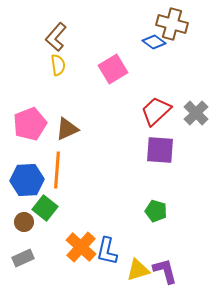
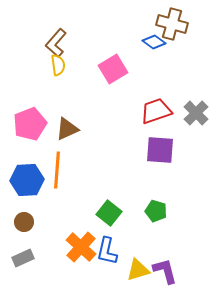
brown L-shape: moved 6 px down
red trapezoid: rotated 24 degrees clockwise
green square: moved 64 px right, 5 px down
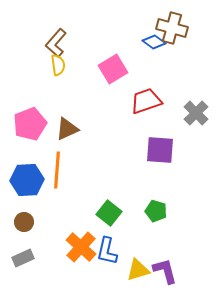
brown cross: moved 4 px down
red trapezoid: moved 10 px left, 10 px up
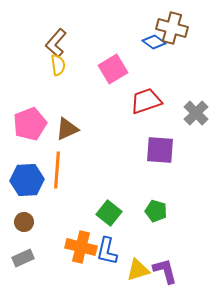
orange cross: rotated 28 degrees counterclockwise
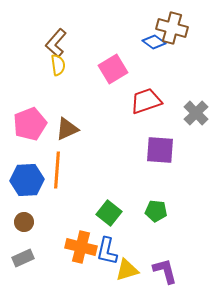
green pentagon: rotated 10 degrees counterclockwise
yellow triangle: moved 11 px left
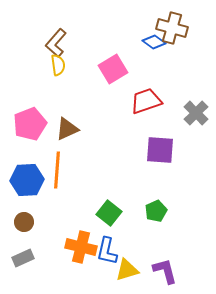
green pentagon: rotated 30 degrees counterclockwise
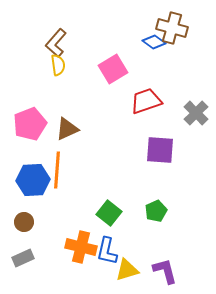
blue hexagon: moved 6 px right
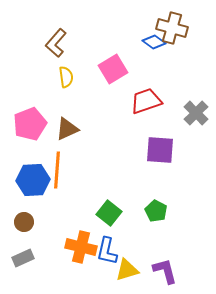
yellow semicircle: moved 8 px right, 12 px down
green pentagon: rotated 20 degrees counterclockwise
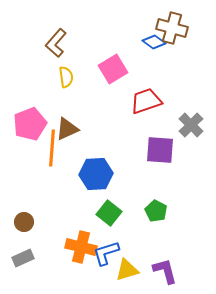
gray cross: moved 5 px left, 12 px down
orange line: moved 5 px left, 22 px up
blue hexagon: moved 63 px right, 6 px up
blue L-shape: moved 1 px left, 2 px down; rotated 60 degrees clockwise
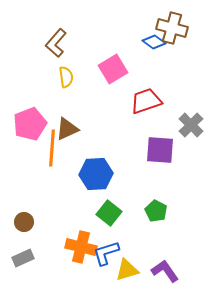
purple L-shape: rotated 20 degrees counterclockwise
